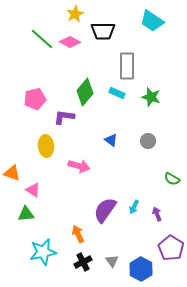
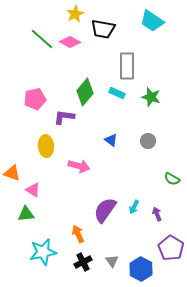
black trapezoid: moved 2 px up; rotated 10 degrees clockwise
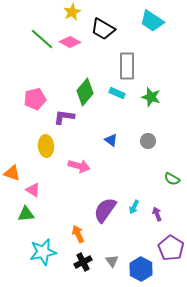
yellow star: moved 3 px left, 2 px up
black trapezoid: rotated 20 degrees clockwise
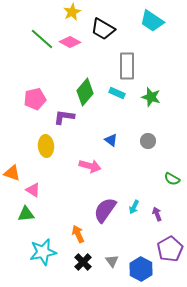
pink arrow: moved 11 px right
purple pentagon: moved 1 px left, 1 px down; rotated 10 degrees clockwise
black cross: rotated 18 degrees counterclockwise
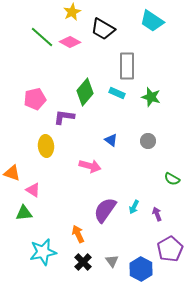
green line: moved 2 px up
green triangle: moved 2 px left, 1 px up
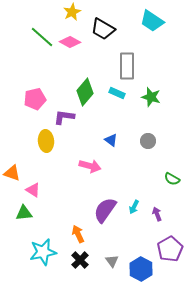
yellow ellipse: moved 5 px up
black cross: moved 3 px left, 2 px up
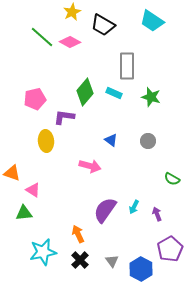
black trapezoid: moved 4 px up
cyan rectangle: moved 3 px left
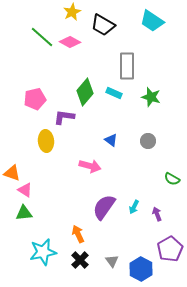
pink triangle: moved 8 px left
purple semicircle: moved 1 px left, 3 px up
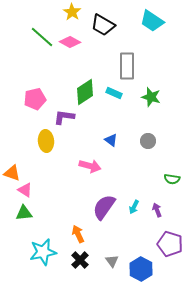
yellow star: rotated 12 degrees counterclockwise
green diamond: rotated 16 degrees clockwise
green semicircle: rotated 21 degrees counterclockwise
purple arrow: moved 4 px up
purple pentagon: moved 5 px up; rotated 25 degrees counterclockwise
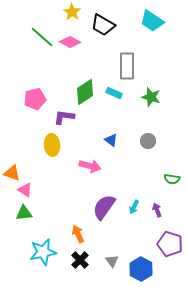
yellow ellipse: moved 6 px right, 4 px down
